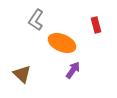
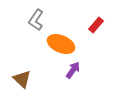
red rectangle: rotated 56 degrees clockwise
orange ellipse: moved 1 px left, 1 px down
brown triangle: moved 5 px down
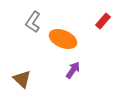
gray L-shape: moved 3 px left, 2 px down
red rectangle: moved 7 px right, 4 px up
orange ellipse: moved 2 px right, 5 px up
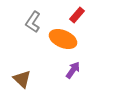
red rectangle: moved 26 px left, 6 px up
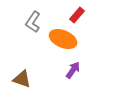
brown triangle: rotated 24 degrees counterclockwise
